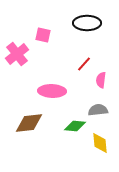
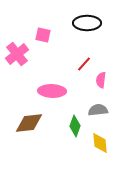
green diamond: rotated 75 degrees counterclockwise
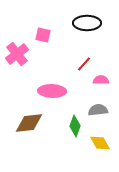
pink semicircle: rotated 84 degrees clockwise
yellow diamond: rotated 25 degrees counterclockwise
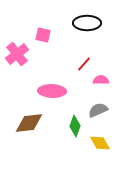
gray semicircle: rotated 18 degrees counterclockwise
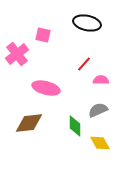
black ellipse: rotated 12 degrees clockwise
pink ellipse: moved 6 px left, 3 px up; rotated 12 degrees clockwise
green diamond: rotated 20 degrees counterclockwise
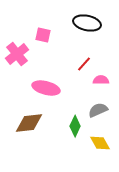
green diamond: rotated 25 degrees clockwise
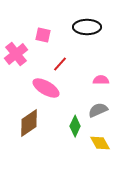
black ellipse: moved 4 px down; rotated 12 degrees counterclockwise
pink cross: moved 1 px left
red line: moved 24 px left
pink ellipse: rotated 16 degrees clockwise
brown diamond: rotated 28 degrees counterclockwise
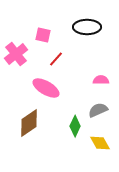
red line: moved 4 px left, 5 px up
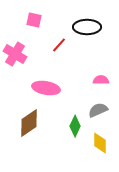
pink square: moved 9 px left, 15 px up
pink cross: moved 1 px left; rotated 20 degrees counterclockwise
red line: moved 3 px right, 14 px up
pink ellipse: rotated 20 degrees counterclockwise
yellow diamond: rotated 30 degrees clockwise
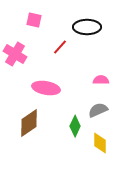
red line: moved 1 px right, 2 px down
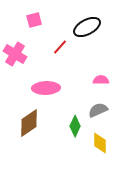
pink square: rotated 28 degrees counterclockwise
black ellipse: rotated 28 degrees counterclockwise
pink ellipse: rotated 12 degrees counterclockwise
